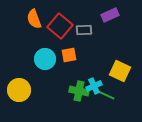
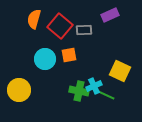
orange semicircle: rotated 36 degrees clockwise
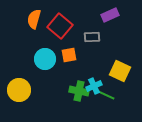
gray rectangle: moved 8 px right, 7 px down
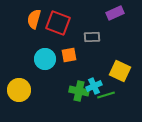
purple rectangle: moved 5 px right, 2 px up
red square: moved 2 px left, 3 px up; rotated 20 degrees counterclockwise
green line: rotated 42 degrees counterclockwise
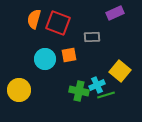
yellow square: rotated 15 degrees clockwise
cyan cross: moved 3 px right, 1 px up
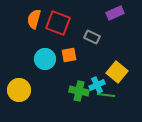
gray rectangle: rotated 28 degrees clockwise
yellow square: moved 3 px left, 1 px down
green line: rotated 24 degrees clockwise
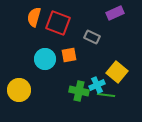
orange semicircle: moved 2 px up
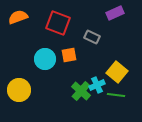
orange semicircle: moved 16 px left; rotated 54 degrees clockwise
green cross: moved 2 px right; rotated 30 degrees clockwise
green line: moved 10 px right
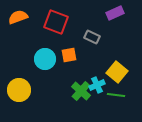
red square: moved 2 px left, 1 px up
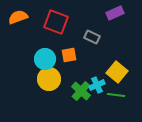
yellow circle: moved 30 px right, 11 px up
